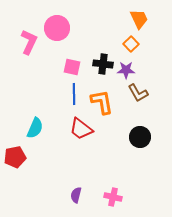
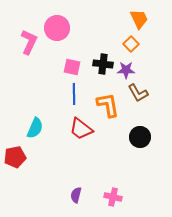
orange L-shape: moved 6 px right, 3 px down
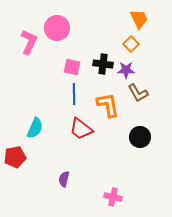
purple semicircle: moved 12 px left, 16 px up
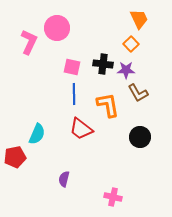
cyan semicircle: moved 2 px right, 6 px down
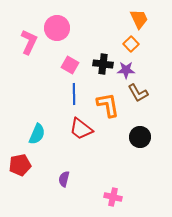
pink square: moved 2 px left, 2 px up; rotated 18 degrees clockwise
red pentagon: moved 5 px right, 8 px down
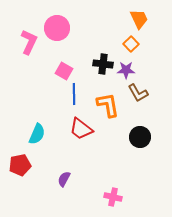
pink square: moved 6 px left, 6 px down
purple semicircle: rotated 14 degrees clockwise
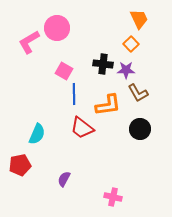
pink L-shape: rotated 145 degrees counterclockwise
orange L-shape: rotated 92 degrees clockwise
red trapezoid: moved 1 px right, 1 px up
black circle: moved 8 px up
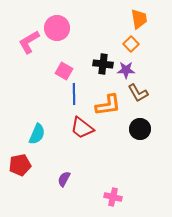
orange trapezoid: rotated 15 degrees clockwise
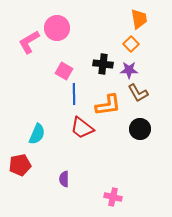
purple star: moved 3 px right
purple semicircle: rotated 28 degrees counterclockwise
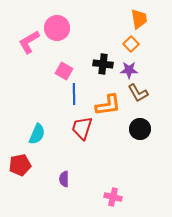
red trapezoid: rotated 70 degrees clockwise
